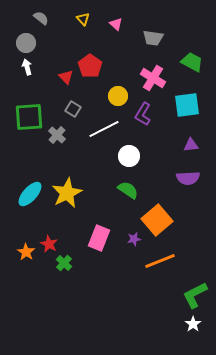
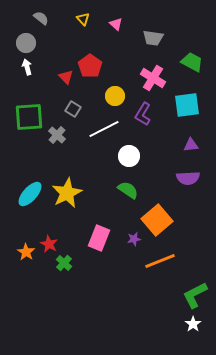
yellow circle: moved 3 px left
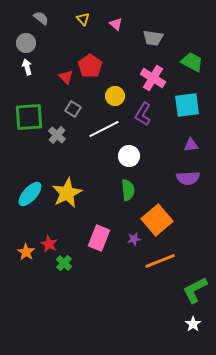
green semicircle: rotated 50 degrees clockwise
green L-shape: moved 5 px up
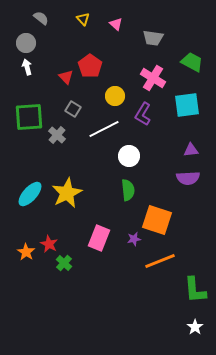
purple triangle: moved 5 px down
orange square: rotated 32 degrees counterclockwise
green L-shape: rotated 68 degrees counterclockwise
white star: moved 2 px right, 3 px down
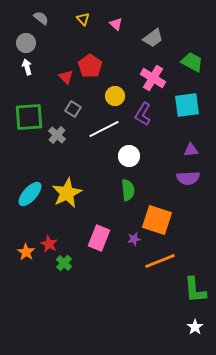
gray trapezoid: rotated 45 degrees counterclockwise
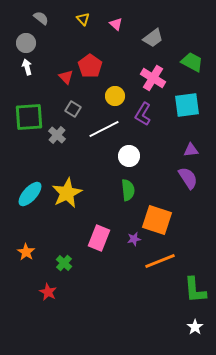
purple semicircle: rotated 120 degrees counterclockwise
red star: moved 1 px left, 48 px down
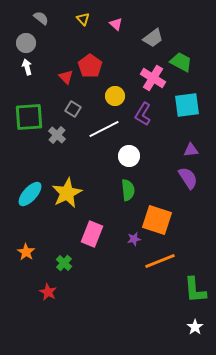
green trapezoid: moved 11 px left
pink rectangle: moved 7 px left, 4 px up
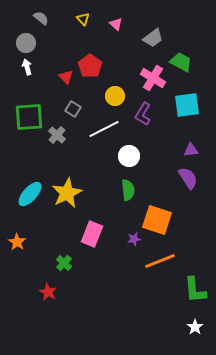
orange star: moved 9 px left, 10 px up
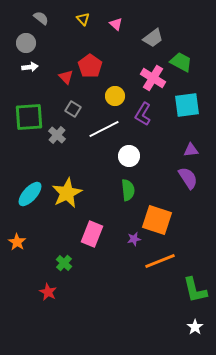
white arrow: moved 3 px right; rotated 98 degrees clockwise
green L-shape: rotated 8 degrees counterclockwise
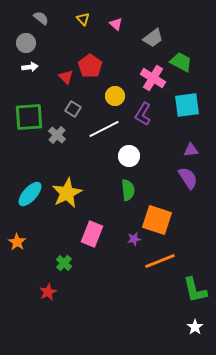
red star: rotated 18 degrees clockwise
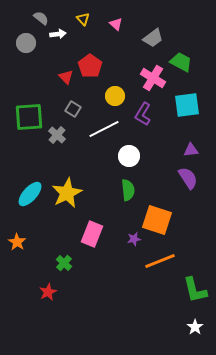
white arrow: moved 28 px right, 33 px up
